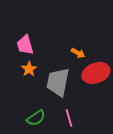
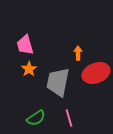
orange arrow: rotated 120 degrees counterclockwise
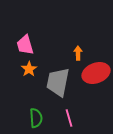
green semicircle: rotated 60 degrees counterclockwise
